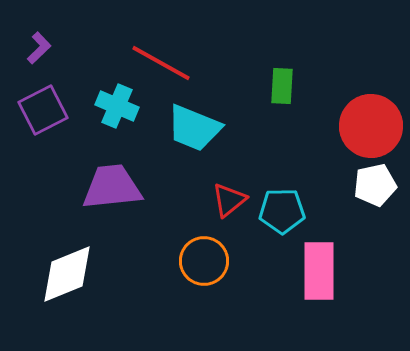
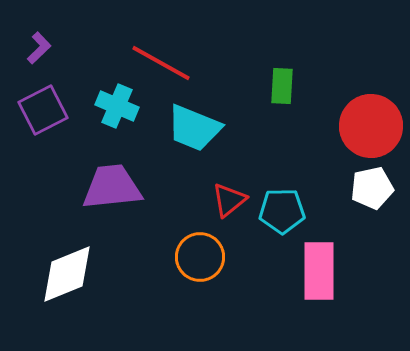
white pentagon: moved 3 px left, 3 px down
orange circle: moved 4 px left, 4 px up
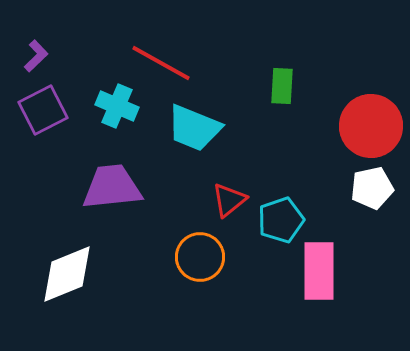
purple L-shape: moved 3 px left, 8 px down
cyan pentagon: moved 1 px left, 9 px down; rotated 18 degrees counterclockwise
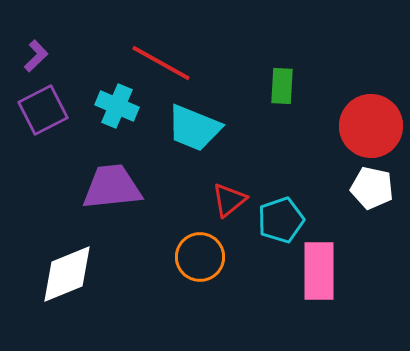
white pentagon: rotated 24 degrees clockwise
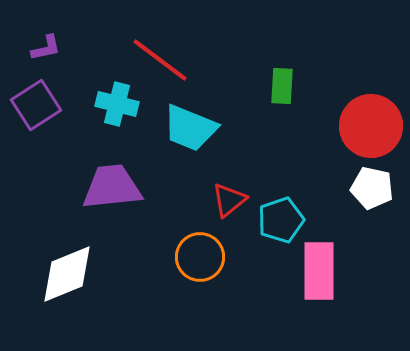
purple L-shape: moved 10 px right, 8 px up; rotated 32 degrees clockwise
red line: moved 1 px left, 3 px up; rotated 8 degrees clockwise
cyan cross: moved 2 px up; rotated 9 degrees counterclockwise
purple square: moved 7 px left, 5 px up; rotated 6 degrees counterclockwise
cyan trapezoid: moved 4 px left
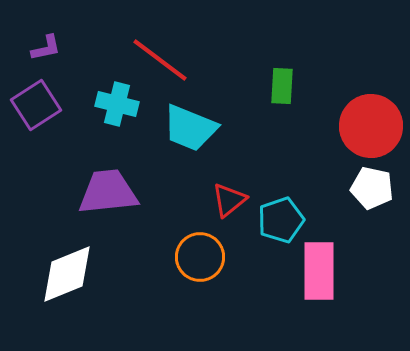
purple trapezoid: moved 4 px left, 5 px down
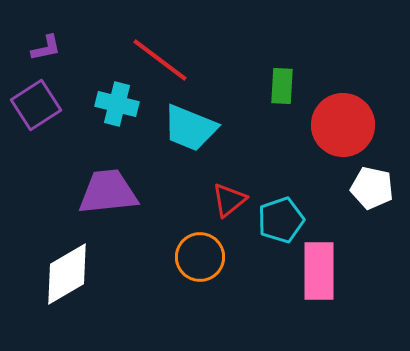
red circle: moved 28 px left, 1 px up
white diamond: rotated 8 degrees counterclockwise
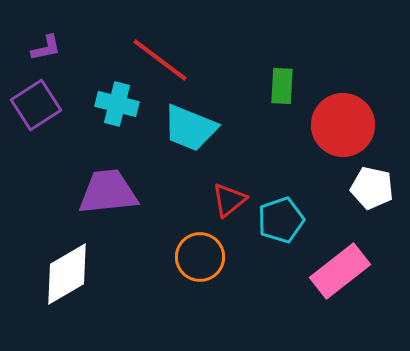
pink rectangle: moved 21 px right; rotated 52 degrees clockwise
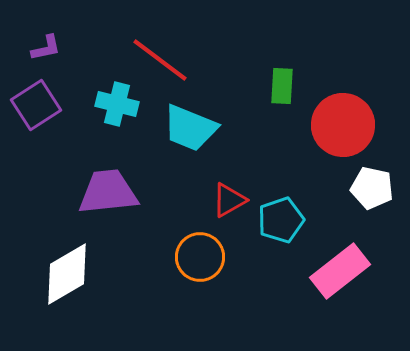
red triangle: rotated 9 degrees clockwise
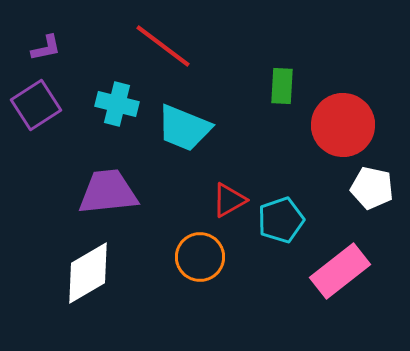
red line: moved 3 px right, 14 px up
cyan trapezoid: moved 6 px left
white diamond: moved 21 px right, 1 px up
